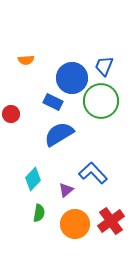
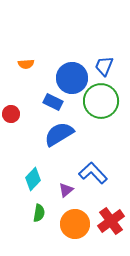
orange semicircle: moved 4 px down
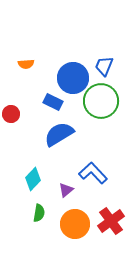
blue circle: moved 1 px right
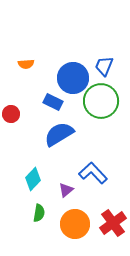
red cross: moved 2 px right, 2 px down
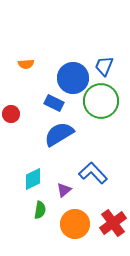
blue rectangle: moved 1 px right, 1 px down
cyan diamond: rotated 20 degrees clockwise
purple triangle: moved 2 px left
green semicircle: moved 1 px right, 3 px up
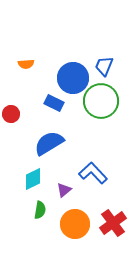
blue semicircle: moved 10 px left, 9 px down
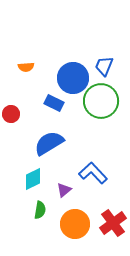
orange semicircle: moved 3 px down
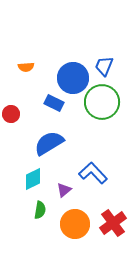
green circle: moved 1 px right, 1 px down
